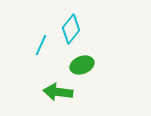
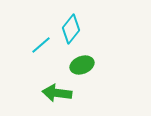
cyan line: rotated 25 degrees clockwise
green arrow: moved 1 px left, 1 px down
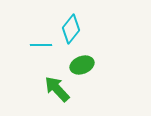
cyan line: rotated 40 degrees clockwise
green arrow: moved 4 px up; rotated 40 degrees clockwise
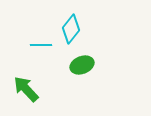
green arrow: moved 31 px left
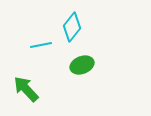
cyan diamond: moved 1 px right, 2 px up
cyan line: rotated 10 degrees counterclockwise
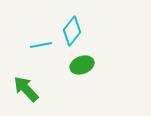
cyan diamond: moved 4 px down
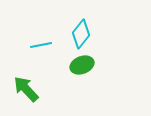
cyan diamond: moved 9 px right, 3 px down
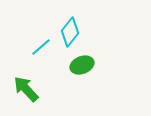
cyan diamond: moved 11 px left, 2 px up
cyan line: moved 2 px down; rotated 30 degrees counterclockwise
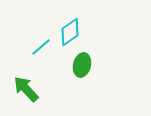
cyan diamond: rotated 16 degrees clockwise
green ellipse: rotated 55 degrees counterclockwise
